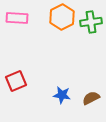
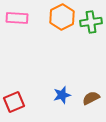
red square: moved 2 px left, 21 px down
blue star: rotated 24 degrees counterclockwise
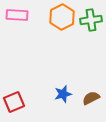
pink rectangle: moved 3 px up
green cross: moved 2 px up
blue star: moved 1 px right, 1 px up
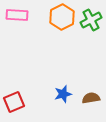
green cross: rotated 20 degrees counterclockwise
brown semicircle: rotated 18 degrees clockwise
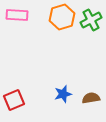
orange hexagon: rotated 10 degrees clockwise
red square: moved 2 px up
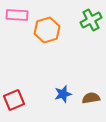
orange hexagon: moved 15 px left, 13 px down
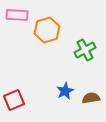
green cross: moved 6 px left, 30 px down
blue star: moved 2 px right, 3 px up; rotated 12 degrees counterclockwise
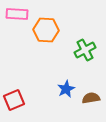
pink rectangle: moved 1 px up
orange hexagon: moved 1 px left; rotated 20 degrees clockwise
blue star: moved 1 px right, 2 px up
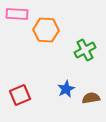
red square: moved 6 px right, 5 px up
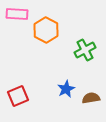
orange hexagon: rotated 25 degrees clockwise
red square: moved 2 px left, 1 px down
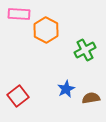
pink rectangle: moved 2 px right
red square: rotated 15 degrees counterclockwise
